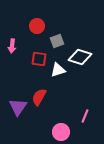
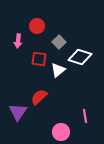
gray square: moved 2 px right, 1 px down; rotated 24 degrees counterclockwise
pink arrow: moved 6 px right, 5 px up
white triangle: rotated 21 degrees counterclockwise
red semicircle: rotated 18 degrees clockwise
purple triangle: moved 5 px down
pink line: rotated 32 degrees counterclockwise
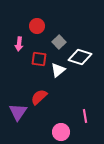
pink arrow: moved 1 px right, 3 px down
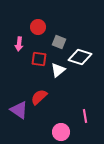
red circle: moved 1 px right, 1 px down
gray square: rotated 24 degrees counterclockwise
purple triangle: moved 1 px right, 2 px up; rotated 30 degrees counterclockwise
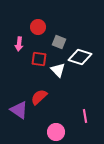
white triangle: rotated 35 degrees counterclockwise
pink circle: moved 5 px left
